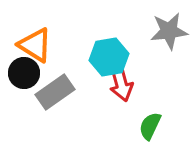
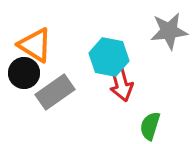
cyan hexagon: rotated 21 degrees clockwise
green semicircle: rotated 8 degrees counterclockwise
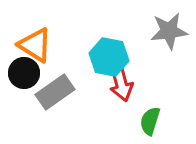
green semicircle: moved 5 px up
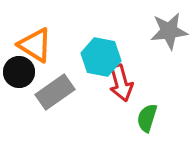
cyan hexagon: moved 8 px left
black circle: moved 5 px left, 1 px up
green semicircle: moved 3 px left, 3 px up
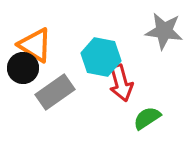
gray star: moved 5 px left; rotated 15 degrees clockwise
black circle: moved 4 px right, 4 px up
green semicircle: rotated 40 degrees clockwise
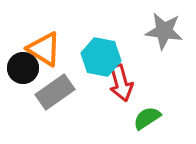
orange triangle: moved 9 px right, 4 px down
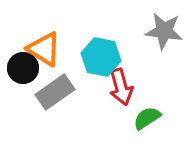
red arrow: moved 4 px down
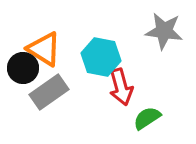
gray rectangle: moved 6 px left
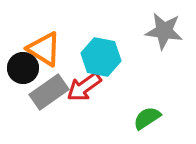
red arrow: moved 37 px left; rotated 69 degrees clockwise
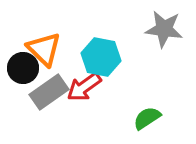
gray star: moved 2 px up
orange triangle: rotated 12 degrees clockwise
